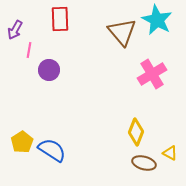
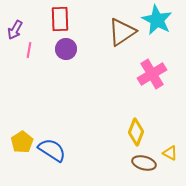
brown triangle: rotated 36 degrees clockwise
purple circle: moved 17 px right, 21 px up
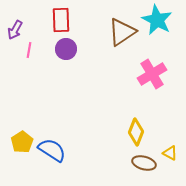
red rectangle: moved 1 px right, 1 px down
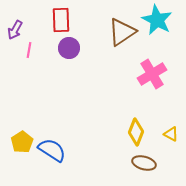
purple circle: moved 3 px right, 1 px up
yellow triangle: moved 1 px right, 19 px up
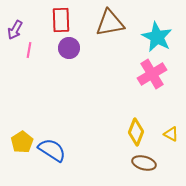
cyan star: moved 17 px down
brown triangle: moved 12 px left, 9 px up; rotated 24 degrees clockwise
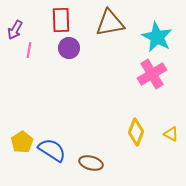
brown ellipse: moved 53 px left
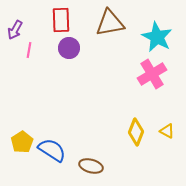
yellow triangle: moved 4 px left, 3 px up
brown ellipse: moved 3 px down
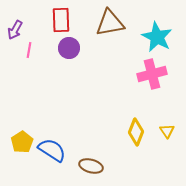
pink cross: rotated 16 degrees clockwise
yellow triangle: rotated 28 degrees clockwise
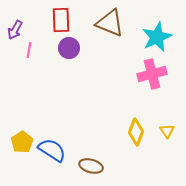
brown triangle: rotated 32 degrees clockwise
cyan star: rotated 20 degrees clockwise
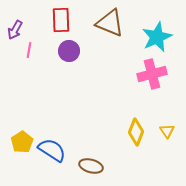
purple circle: moved 3 px down
